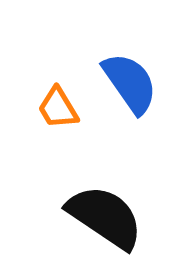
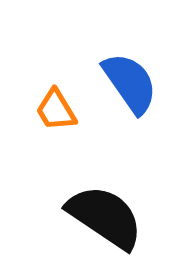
orange trapezoid: moved 2 px left, 2 px down
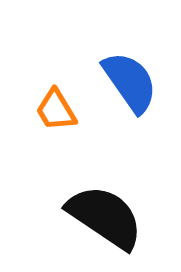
blue semicircle: moved 1 px up
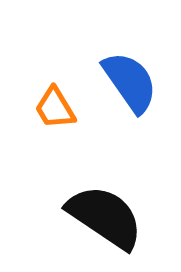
orange trapezoid: moved 1 px left, 2 px up
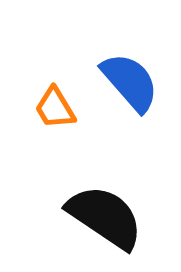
blue semicircle: rotated 6 degrees counterclockwise
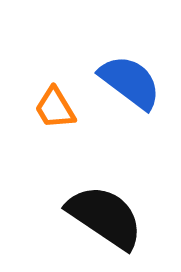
blue semicircle: rotated 12 degrees counterclockwise
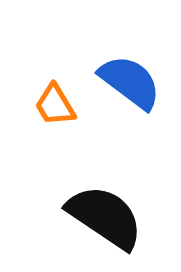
orange trapezoid: moved 3 px up
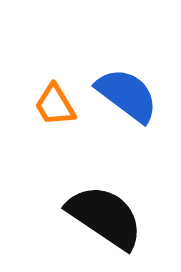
blue semicircle: moved 3 px left, 13 px down
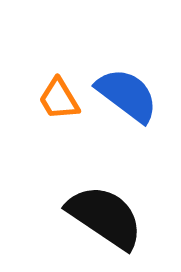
orange trapezoid: moved 4 px right, 6 px up
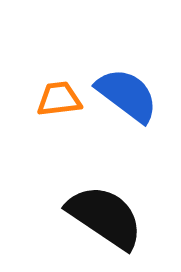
orange trapezoid: rotated 114 degrees clockwise
